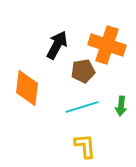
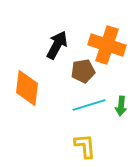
cyan line: moved 7 px right, 2 px up
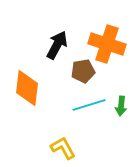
orange cross: moved 1 px up
yellow L-shape: moved 22 px left, 2 px down; rotated 24 degrees counterclockwise
